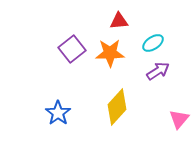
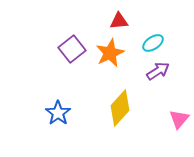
orange star: rotated 24 degrees counterclockwise
yellow diamond: moved 3 px right, 1 px down
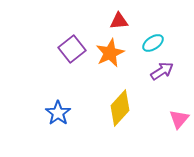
purple arrow: moved 4 px right
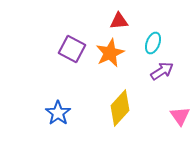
cyan ellipse: rotated 35 degrees counterclockwise
purple square: rotated 24 degrees counterclockwise
pink triangle: moved 1 px right, 3 px up; rotated 15 degrees counterclockwise
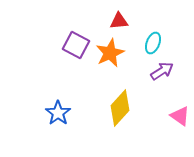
purple square: moved 4 px right, 4 px up
pink triangle: rotated 20 degrees counterclockwise
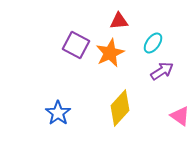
cyan ellipse: rotated 15 degrees clockwise
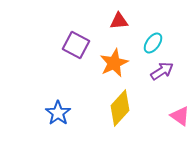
orange star: moved 4 px right, 10 px down
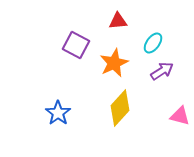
red triangle: moved 1 px left
pink triangle: rotated 20 degrees counterclockwise
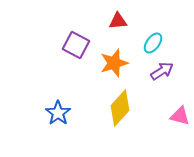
orange star: rotated 8 degrees clockwise
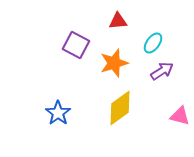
yellow diamond: rotated 12 degrees clockwise
